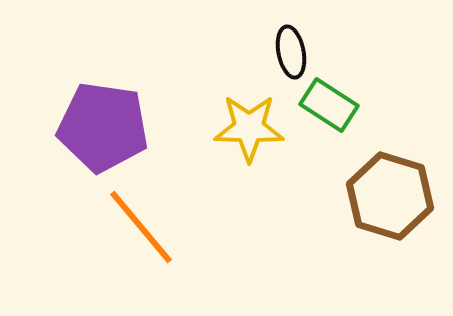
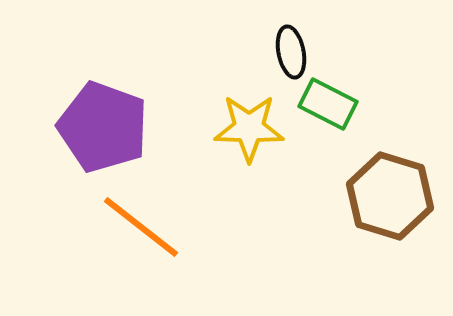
green rectangle: moved 1 px left, 1 px up; rotated 6 degrees counterclockwise
purple pentagon: rotated 12 degrees clockwise
orange line: rotated 12 degrees counterclockwise
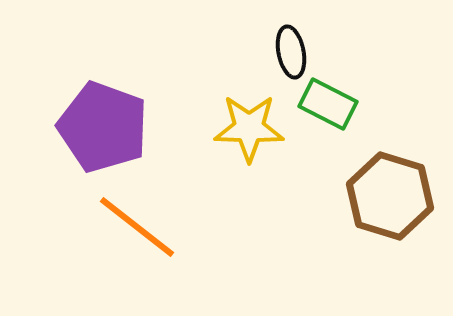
orange line: moved 4 px left
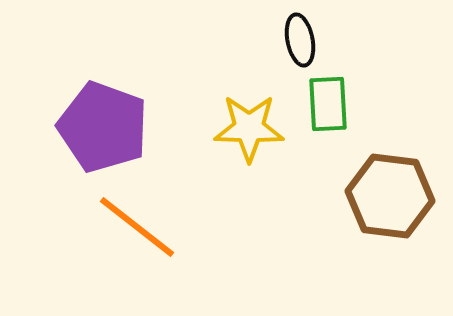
black ellipse: moved 9 px right, 12 px up
green rectangle: rotated 60 degrees clockwise
brown hexagon: rotated 10 degrees counterclockwise
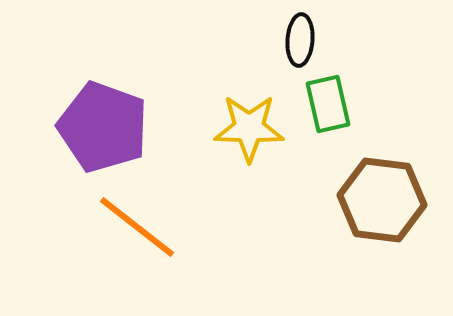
black ellipse: rotated 15 degrees clockwise
green rectangle: rotated 10 degrees counterclockwise
brown hexagon: moved 8 px left, 4 px down
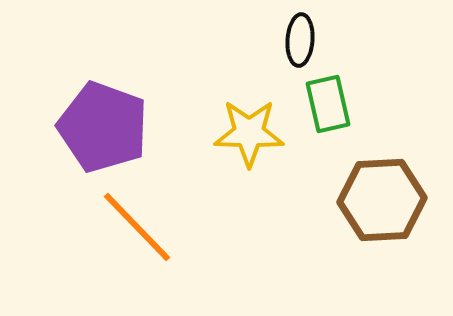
yellow star: moved 5 px down
brown hexagon: rotated 10 degrees counterclockwise
orange line: rotated 8 degrees clockwise
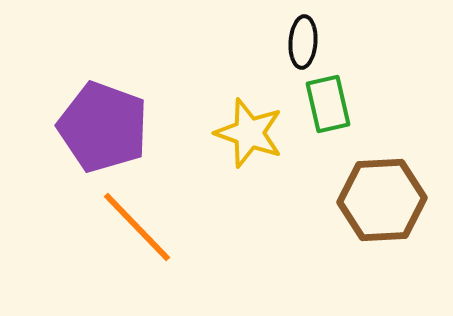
black ellipse: moved 3 px right, 2 px down
yellow star: rotated 18 degrees clockwise
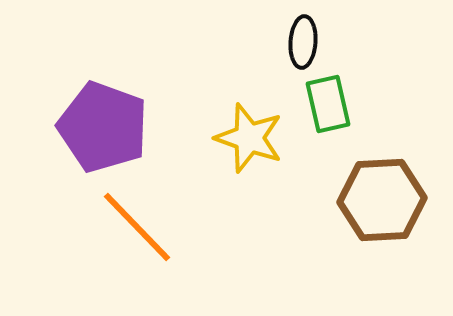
yellow star: moved 5 px down
